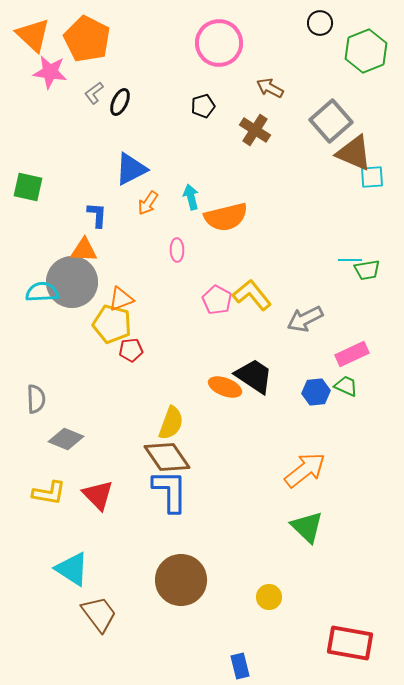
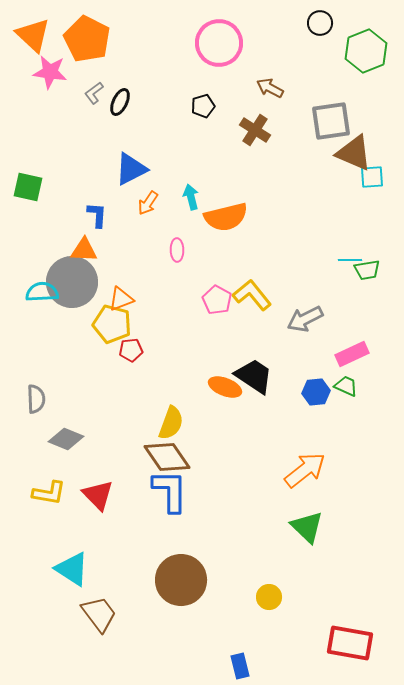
gray square at (331, 121): rotated 33 degrees clockwise
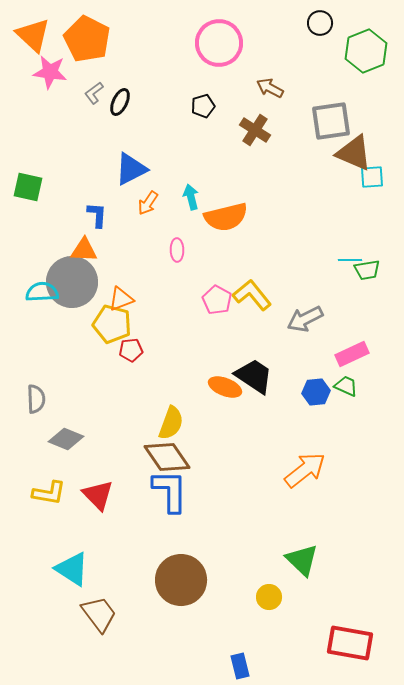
green triangle at (307, 527): moved 5 px left, 33 px down
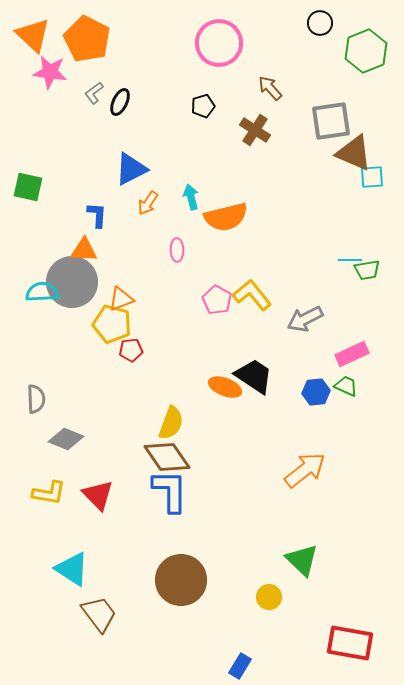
brown arrow at (270, 88): rotated 20 degrees clockwise
blue rectangle at (240, 666): rotated 45 degrees clockwise
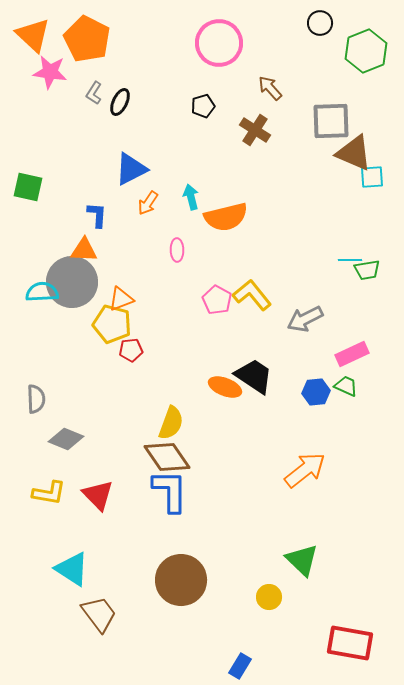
gray L-shape at (94, 93): rotated 20 degrees counterclockwise
gray square at (331, 121): rotated 6 degrees clockwise
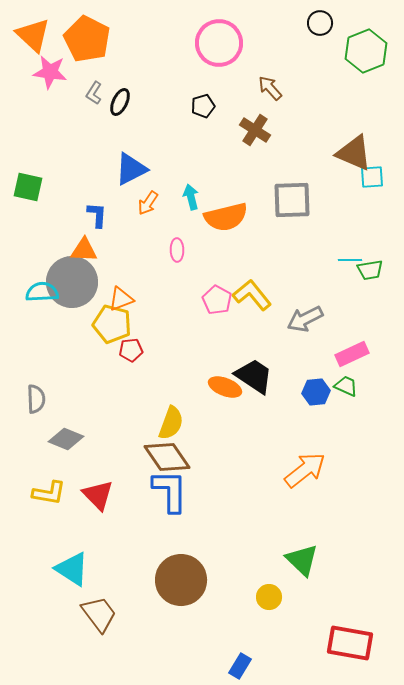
gray square at (331, 121): moved 39 px left, 79 px down
green trapezoid at (367, 270): moved 3 px right
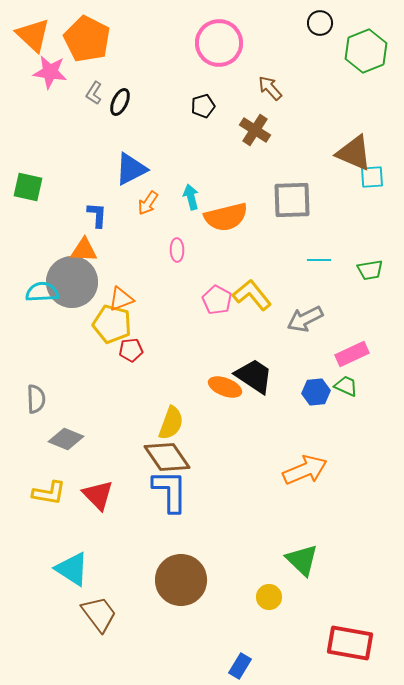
cyan line at (350, 260): moved 31 px left
orange arrow at (305, 470): rotated 15 degrees clockwise
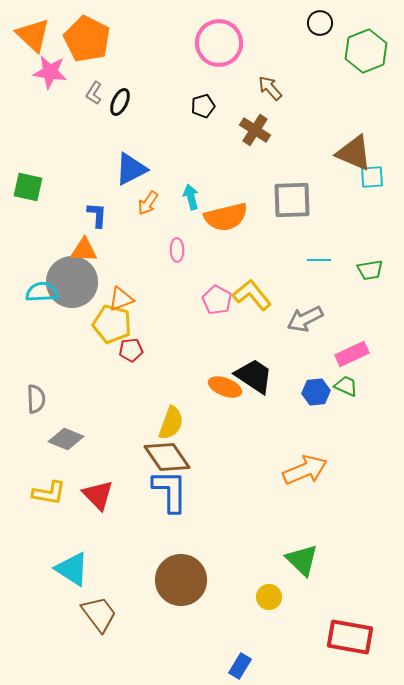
red rectangle at (350, 643): moved 6 px up
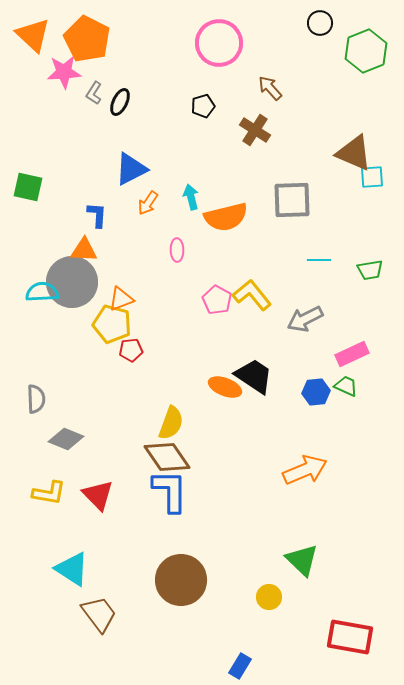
pink star at (50, 72): moved 14 px right; rotated 12 degrees counterclockwise
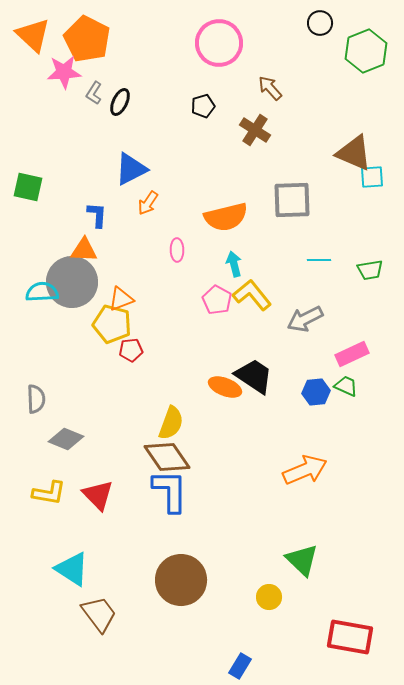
cyan arrow at (191, 197): moved 43 px right, 67 px down
